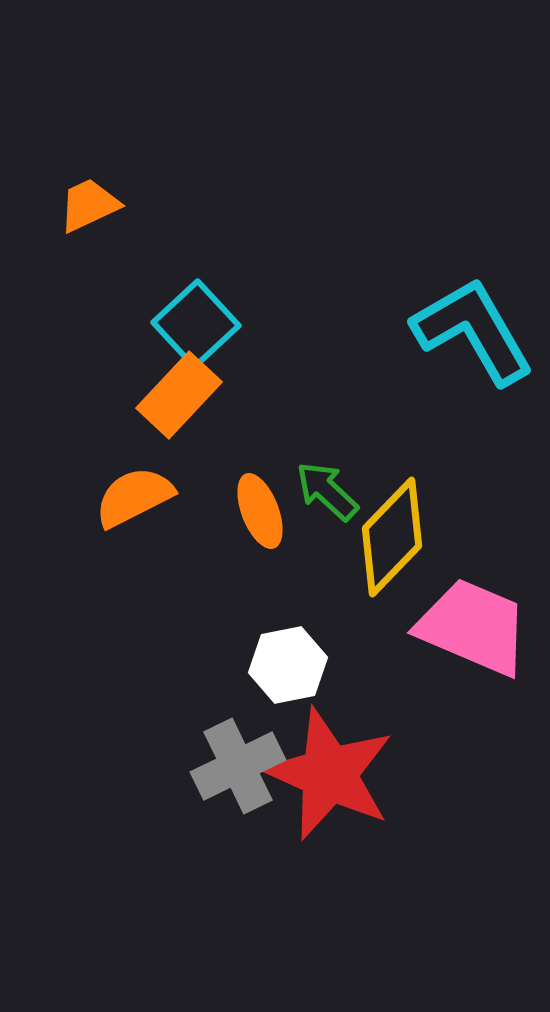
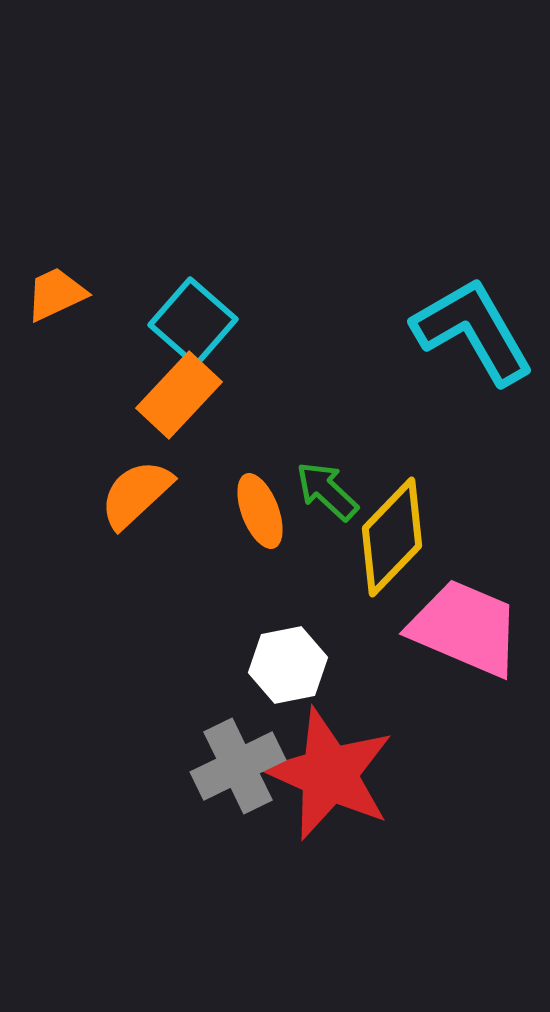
orange trapezoid: moved 33 px left, 89 px down
cyan square: moved 3 px left, 2 px up; rotated 6 degrees counterclockwise
orange semicircle: moved 2 px right, 3 px up; rotated 16 degrees counterclockwise
pink trapezoid: moved 8 px left, 1 px down
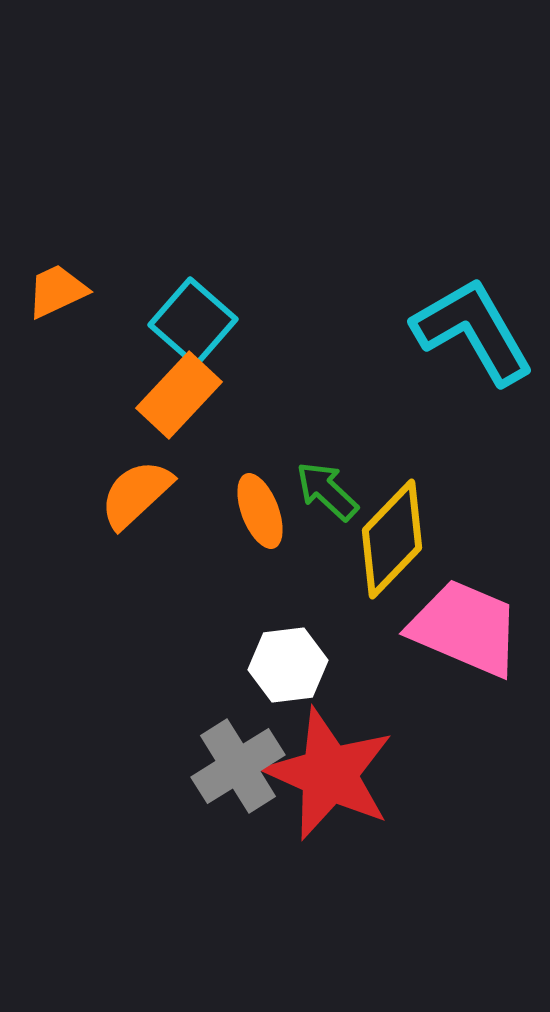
orange trapezoid: moved 1 px right, 3 px up
yellow diamond: moved 2 px down
white hexagon: rotated 4 degrees clockwise
gray cross: rotated 6 degrees counterclockwise
